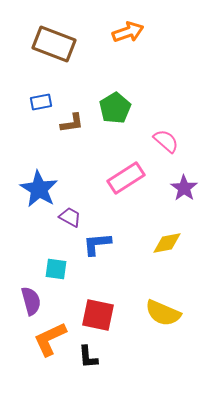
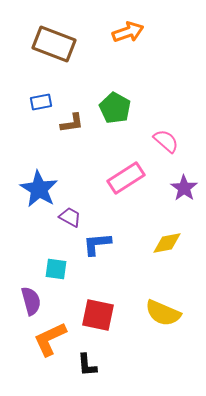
green pentagon: rotated 12 degrees counterclockwise
black L-shape: moved 1 px left, 8 px down
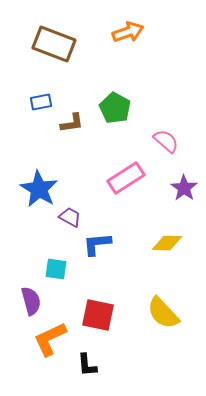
yellow diamond: rotated 12 degrees clockwise
yellow semicircle: rotated 24 degrees clockwise
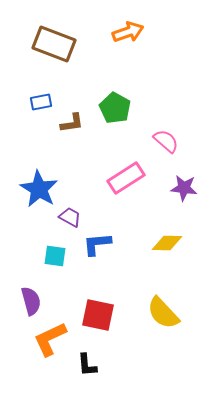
purple star: rotated 28 degrees counterclockwise
cyan square: moved 1 px left, 13 px up
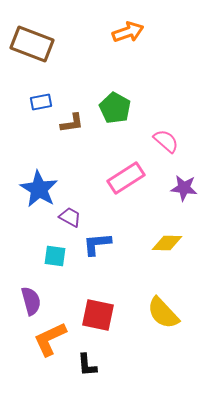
brown rectangle: moved 22 px left
